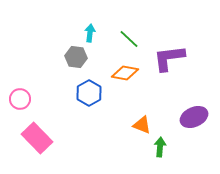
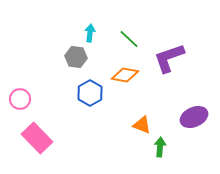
purple L-shape: rotated 12 degrees counterclockwise
orange diamond: moved 2 px down
blue hexagon: moved 1 px right
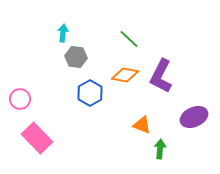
cyan arrow: moved 27 px left
purple L-shape: moved 8 px left, 18 px down; rotated 44 degrees counterclockwise
green arrow: moved 2 px down
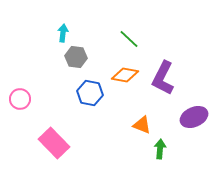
purple L-shape: moved 2 px right, 2 px down
blue hexagon: rotated 20 degrees counterclockwise
pink rectangle: moved 17 px right, 5 px down
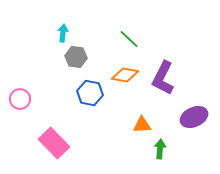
orange triangle: rotated 24 degrees counterclockwise
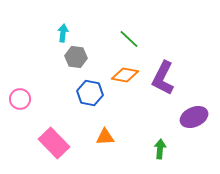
orange triangle: moved 37 px left, 12 px down
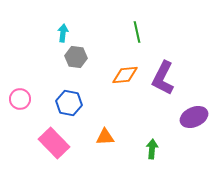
green line: moved 8 px right, 7 px up; rotated 35 degrees clockwise
orange diamond: rotated 16 degrees counterclockwise
blue hexagon: moved 21 px left, 10 px down
green arrow: moved 8 px left
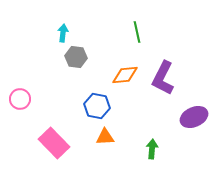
blue hexagon: moved 28 px right, 3 px down
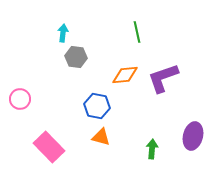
purple L-shape: rotated 44 degrees clockwise
purple ellipse: moved 1 px left, 19 px down; rotated 52 degrees counterclockwise
orange triangle: moved 4 px left; rotated 18 degrees clockwise
pink rectangle: moved 5 px left, 4 px down
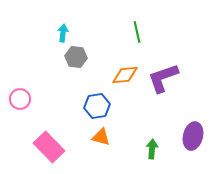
blue hexagon: rotated 20 degrees counterclockwise
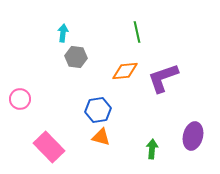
orange diamond: moved 4 px up
blue hexagon: moved 1 px right, 4 px down
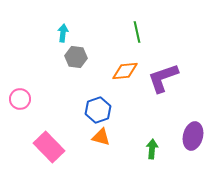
blue hexagon: rotated 10 degrees counterclockwise
